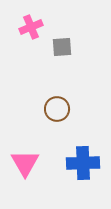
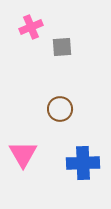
brown circle: moved 3 px right
pink triangle: moved 2 px left, 9 px up
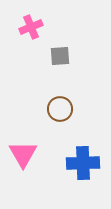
gray square: moved 2 px left, 9 px down
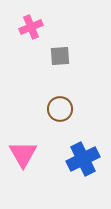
blue cross: moved 4 px up; rotated 24 degrees counterclockwise
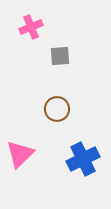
brown circle: moved 3 px left
pink triangle: moved 3 px left; rotated 16 degrees clockwise
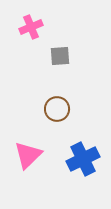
pink triangle: moved 8 px right, 1 px down
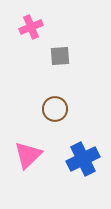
brown circle: moved 2 px left
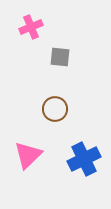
gray square: moved 1 px down; rotated 10 degrees clockwise
blue cross: moved 1 px right
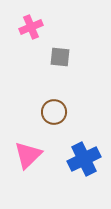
brown circle: moved 1 px left, 3 px down
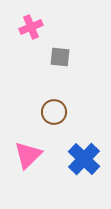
blue cross: rotated 20 degrees counterclockwise
